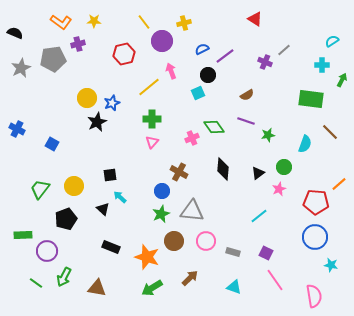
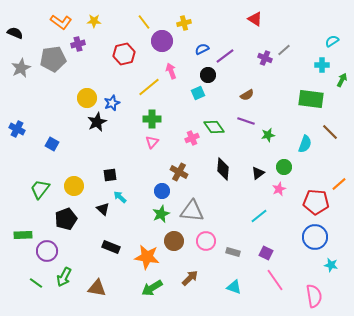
purple cross at (265, 62): moved 4 px up
orange star at (147, 257): rotated 10 degrees counterclockwise
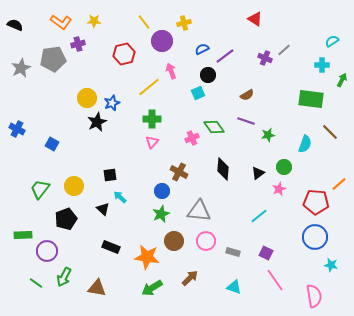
black semicircle at (15, 33): moved 8 px up
gray triangle at (192, 211): moved 7 px right
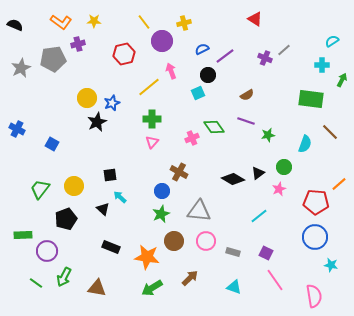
black diamond at (223, 169): moved 10 px right, 10 px down; rotated 65 degrees counterclockwise
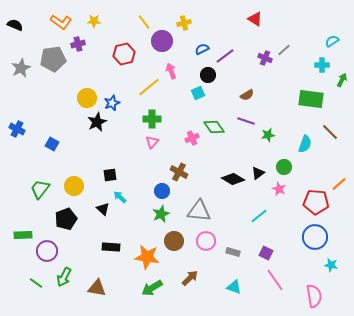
pink star at (279, 189): rotated 24 degrees counterclockwise
black rectangle at (111, 247): rotated 18 degrees counterclockwise
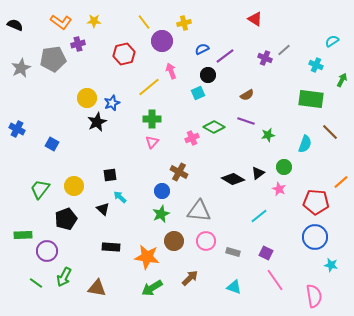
cyan cross at (322, 65): moved 6 px left; rotated 24 degrees clockwise
green diamond at (214, 127): rotated 25 degrees counterclockwise
orange line at (339, 184): moved 2 px right, 2 px up
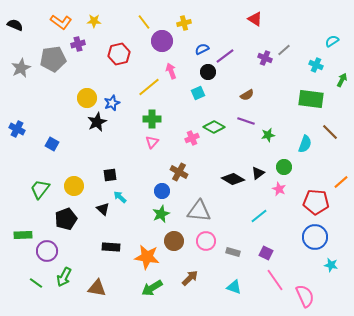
red hexagon at (124, 54): moved 5 px left
black circle at (208, 75): moved 3 px up
pink semicircle at (314, 296): moved 9 px left; rotated 15 degrees counterclockwise
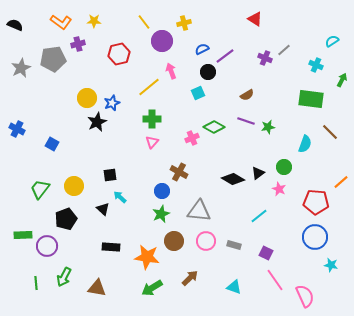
green star at (268, 135): moved 8 px up
purple circle at (47, 251): moved 5 px up
gray rectangle at (233, 252): moved 1 px right, 7 px up
green line at (36, 283): rotated 48 degrees clockwise
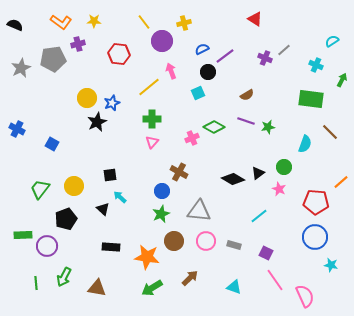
red hexagon at (119, 54): rotated 20 degrees clockwise
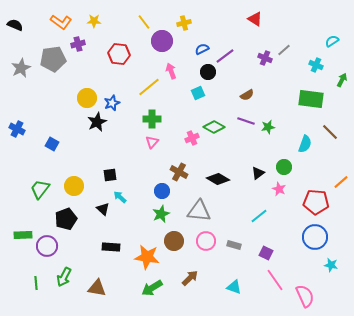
black diamond at (233, 179): moved 15 px left
